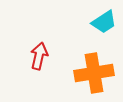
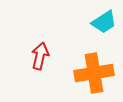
red arrow: moved 1 px right
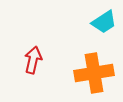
red arrow: moved 7 px left, 4 px down
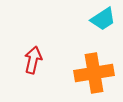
cyan trapezoid: moved 1 px left, 3 px up
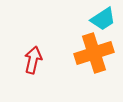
orange cross: moved 20 px up; rotated 9 degrees counterclockwise
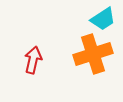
orange cross: moved 1 px left, 1 px down
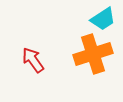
red arrow: rotated 48 degrees counterclockwise
